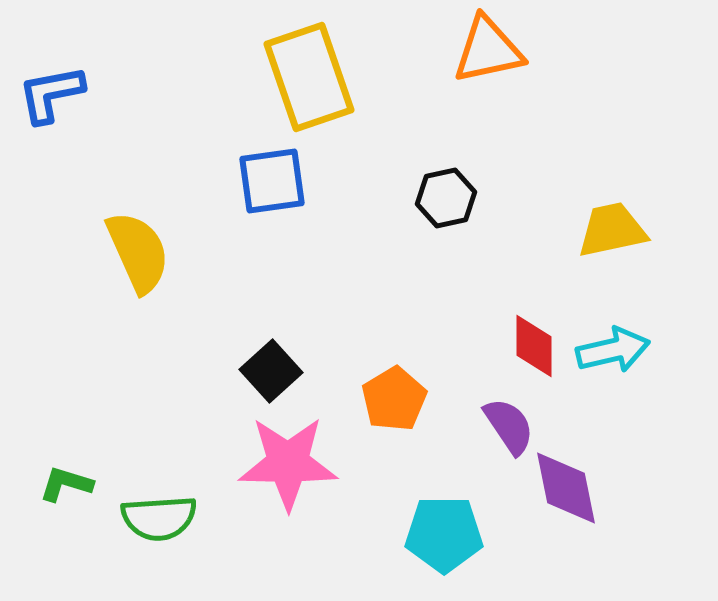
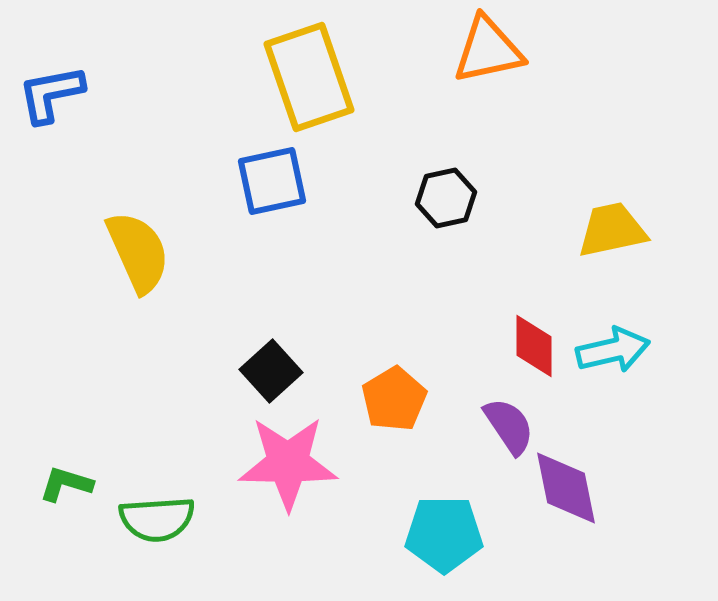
blue square: rotated 4 degrees counterclockwise
green semicircle: moved 2 px left, 1 px down
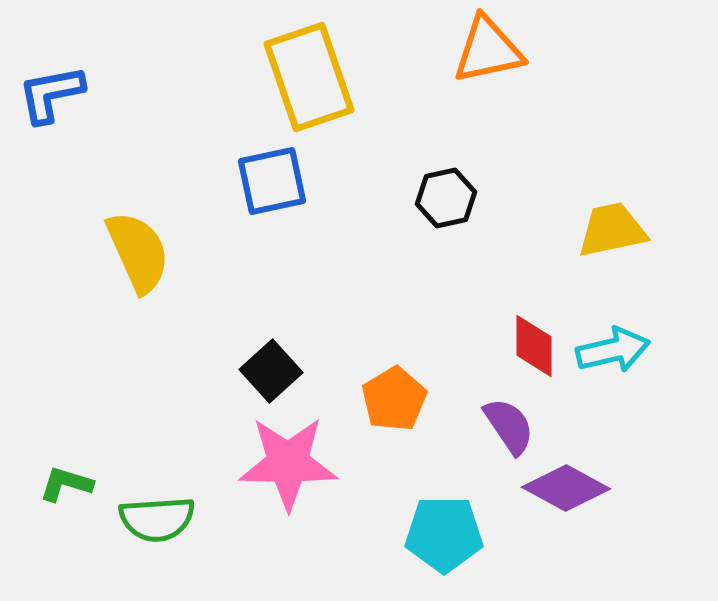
purple diamond: rotated 50 degrees counterclockwise
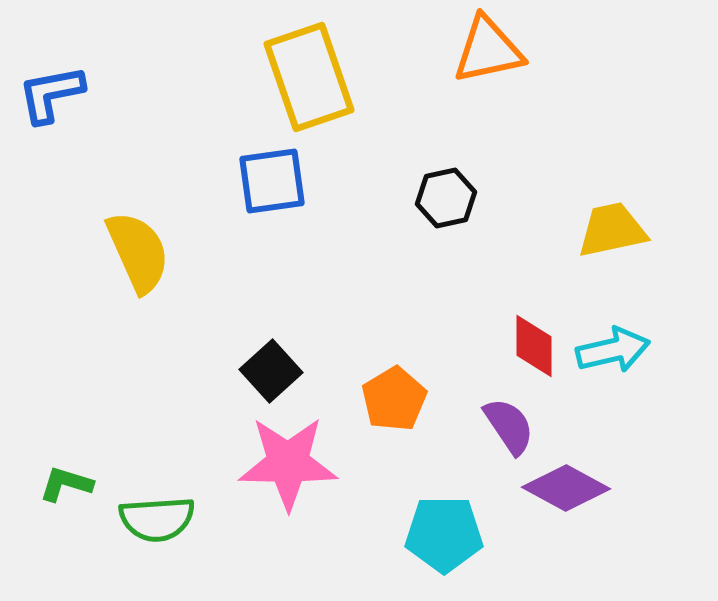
blue square: rotated 4 degrees clockwise
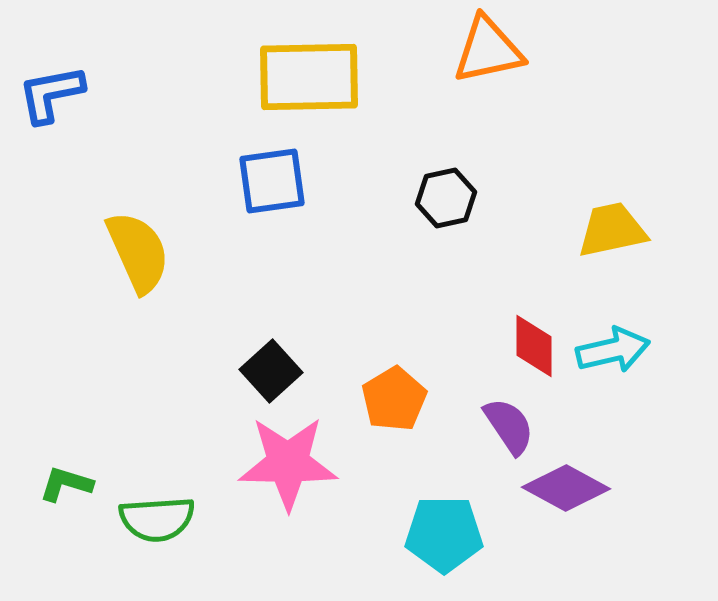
yellow rectangle: rotated 72 degrees counterclockwise
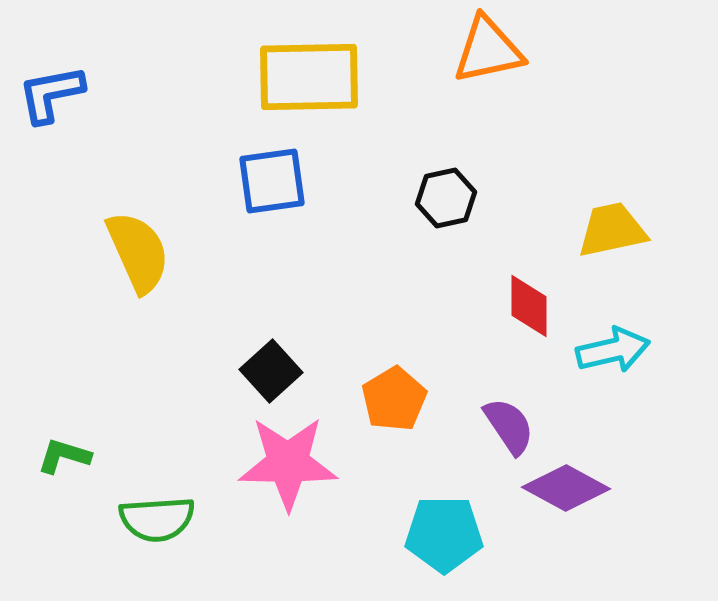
red diamond: moved 5 px left, 40 px up
green L-shape: moved 2 px left, 28 px up
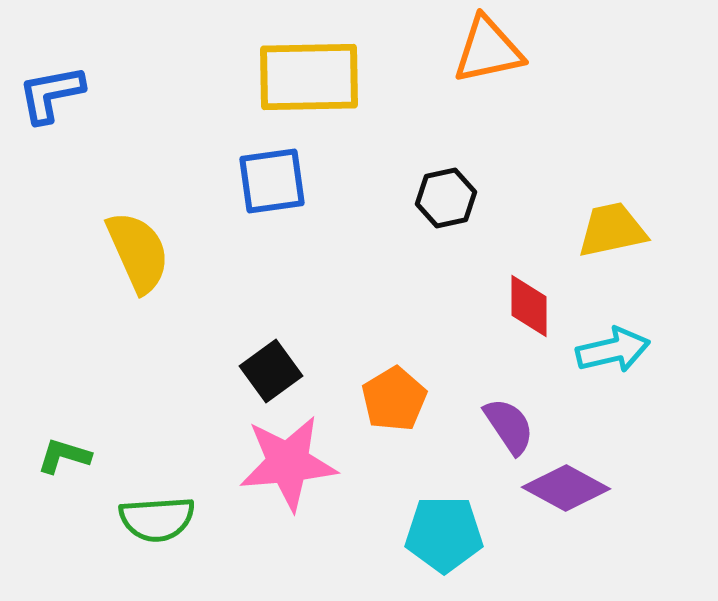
black square: rotated 6 degrees clockwise
pink star: rotated 6 degrees counterclockwise
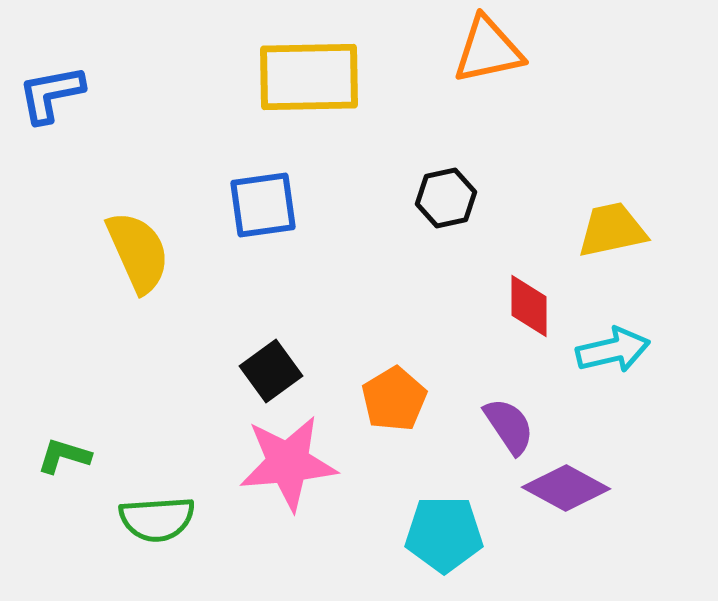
blue square: moved 9 px left, 24 px down
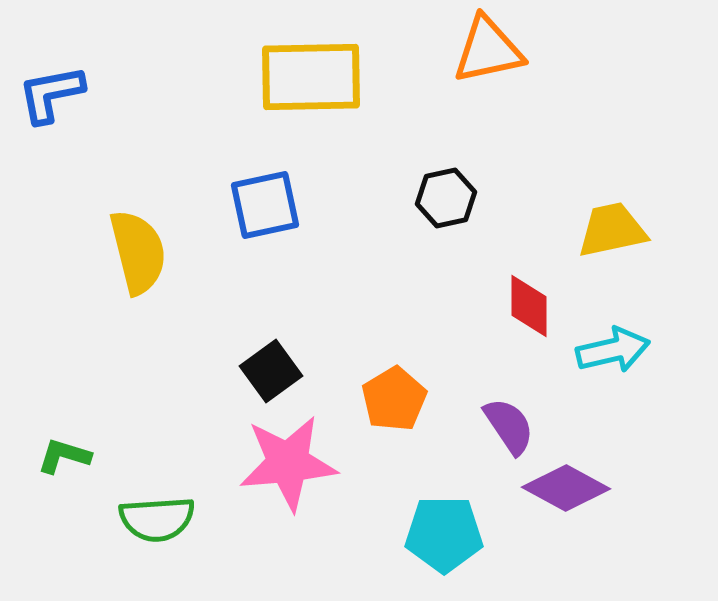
yellow rectangle: moved 2 px right
blue square: moved 2 px right; rotated 4 degrees counterclockwise
yellow semicircle: rotated 10 degrees clockwise
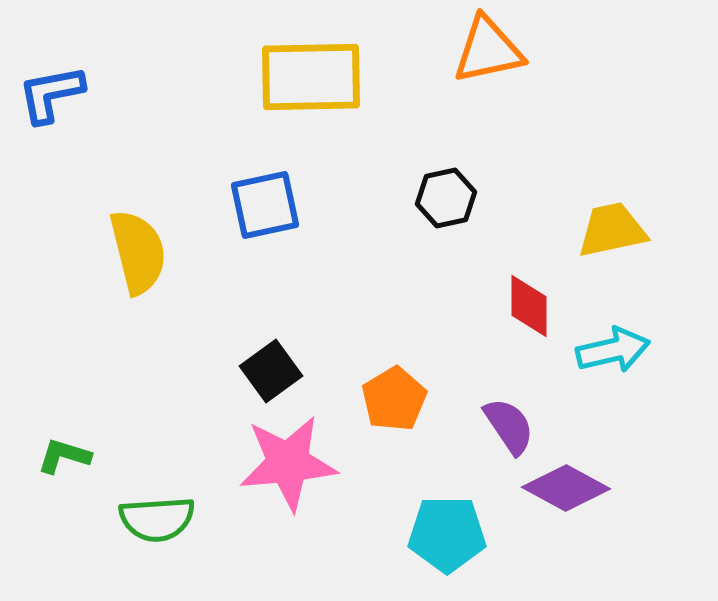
cyan pentagon: moved 3 px right
